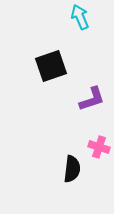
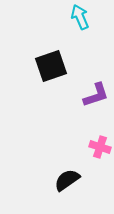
purple L-shape: moved 4 px right, 4 px up
pink cross: moved 1 px right
black semicircle: moved 5 px left, 11 px down; rotated 132 degrees counterclockwise
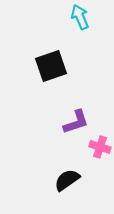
purple L-shape: moved 20 px left, 27 px down
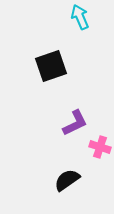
purple L-shape: moved 1 px left, 1 px down; rotated 8 degrees counterclockwise
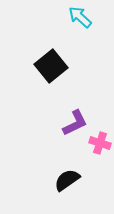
cyan arrow: rotated 25 degrees counterclockwise
black square: rotated 20 degrees counterclockwise
pink cross: moved 4 px up
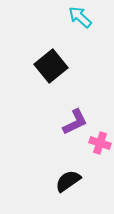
purple L-shape: moved 1 px up
black semicircle: moved 1 px right, 1 px down
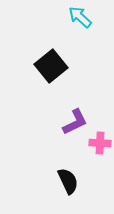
pink cross: rotated 15 degrees counterclockwise
black semicircle: rotated 100 degrees clockwise
